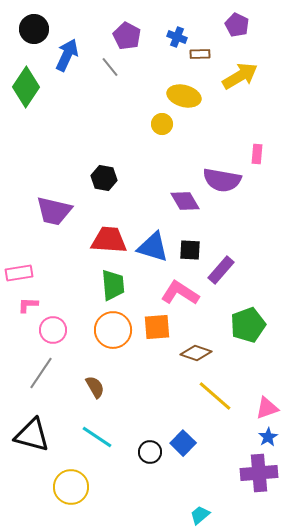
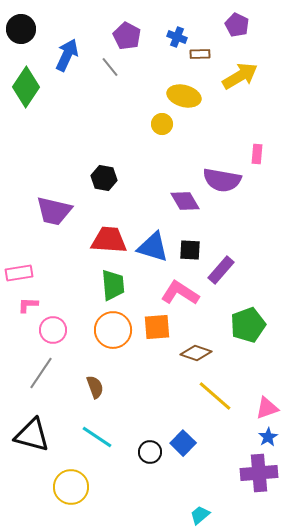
black circle at (34, 29): moved 13 px left
brown semicircle at (95, 387): rotated 10 degrees clockwise
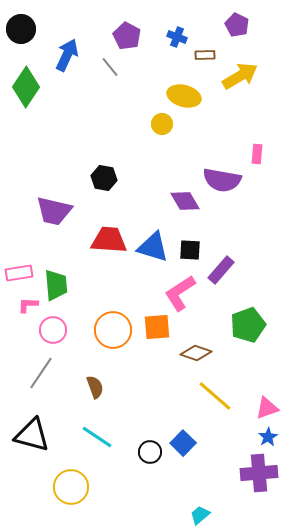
brown rectangle at (200, 54): moved 5 px right, 1 px down
green trapezoid at (113, 285): moved 57 px left
pink L-shape at (180, 293): rotated 66 degrees counterclockwise
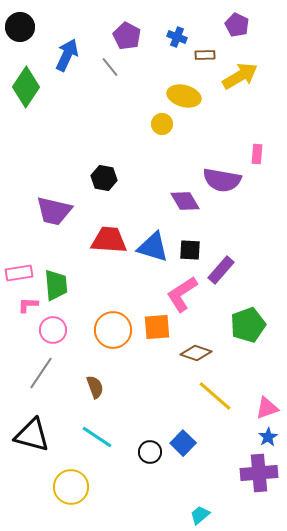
black circle at (21, 29): moved 1 px left, 2 px up
pink L-shape at (180, 293): moved 2 px right, 1 px down
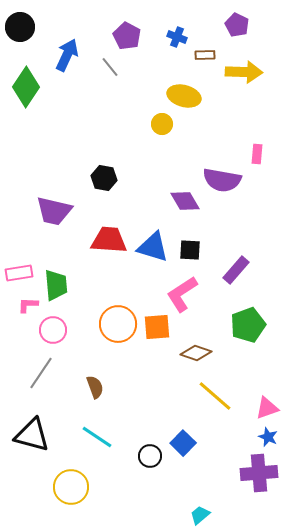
yellow arrow at (240, 76): moved 4 px right, 4 px up; rotated 33 degrees clockwise
purple rectangle at (221, 270): moved 15 px right
orange circle at (113, 330): moved 5 px right, 6 px up
blue star at (268, 437): rotated 18 degrees counterclockwise
black circle at (150, 452): moved 4 px down
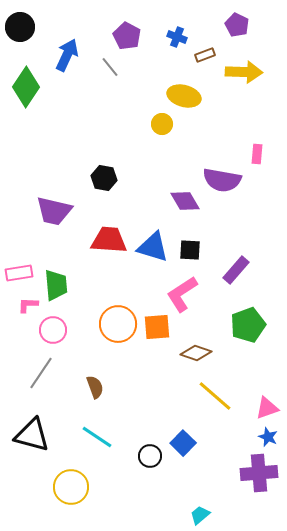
brown rectangle at (205, 55): rotated 18 degrees counterclockwise
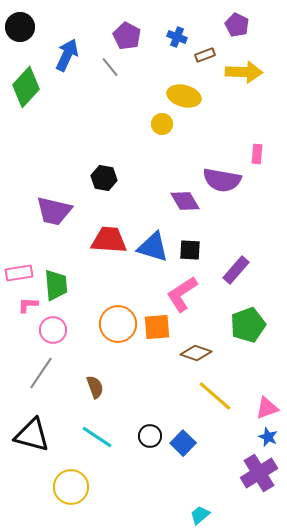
green diamond at (26, 87): rotated 9 degrees clockwise
black circle at (150, 456): moved 20 px up
purple cross at (259, 473): rotated 27 degrees counterclockwise
